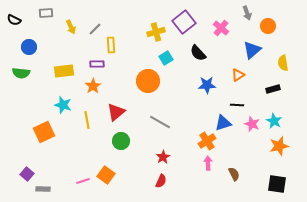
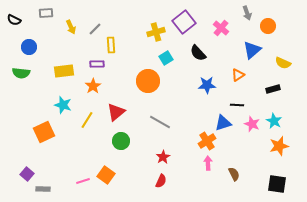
yellow semicircle at (283, 63): rotated 56 degrees counterclockwise
yellow line at (87, 120): rotated 42 degrees clockwise
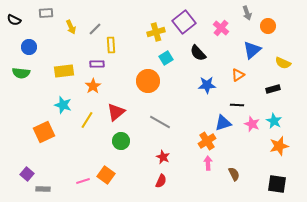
red star at (163, 157): rotated 16 degrees counterclockwise
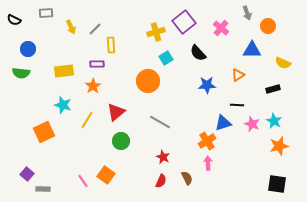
blue circle at (29, 47): moved 1 px left, 2 px down
blue triangle at (252, 50): rotated 42 degrees clockwise
brown semicircle at (234, 174): moved 47 px left, 4 px down
pink line at (83, 181): rotated 72 degrees clockwise
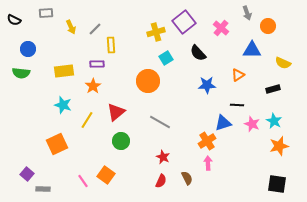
orange square at (44, 132): moved 13 px right, 12 px down
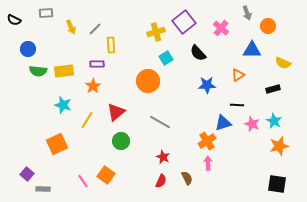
green semicircle at (21, 73): moved 17 px right, 2 px up
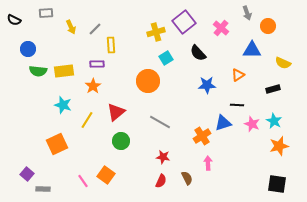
orange cross at (207, 141): moved 5 px left, 5 px up
red star at (163, 157): rotated 16 degrees counterclockwise
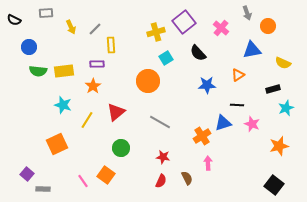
blue circle at (28, 49): moved 1 px right, 2 px up
blue triangle at (252, 50): rotated 12 degrees counterclockwise
cyan star at (274, 121): moved 12 px right, 13 px up; rotated 21 degrees clockwise
green circle at (121, 141): moved 7 px down
black square at (277, 184): moved 3 px left, 1 px down; rotated 30 degrees clockwise
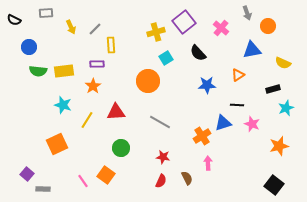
red triangle at (116, 112): rotated 36 degrees clockwise
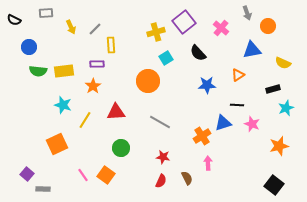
yellow line at (87, 120): moved 2 px left
pink line at (83, 181): moved 6 px up
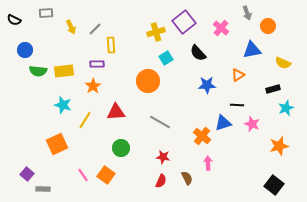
blue circle at (29, 47): moved 4 px left, 3 px down
orange cross at (202, 136): rotated 18 degrees counterclockwise
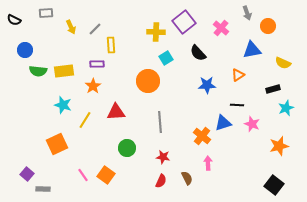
yellow cross at (156, 32): rotated 18 degrees clockwise
gray line at (160, 122): rotated 55 degrees clockwise
green circle at (121, 148): moved 6 px right
